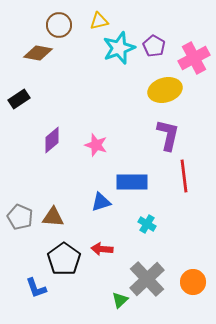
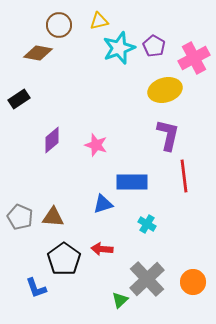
blue triangle: moved 2 px right, 2 px down
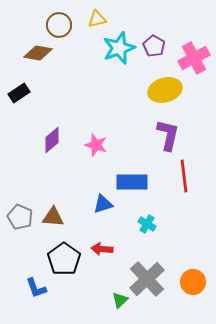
yellow triangle: moved 2 px left, 2 px up
black rectangle: moved 6 px up
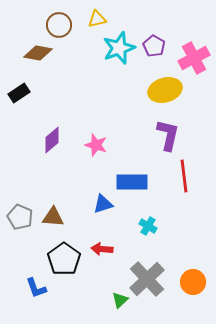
cyan cross: moved 1 px right, 2 px down
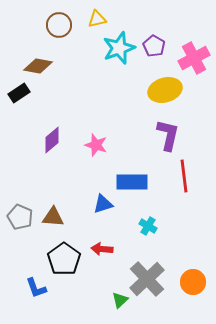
brown diamond: moved 13 px down
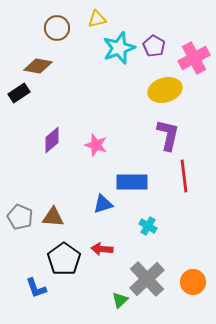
brown circle: moved 2 px left, 3 px down
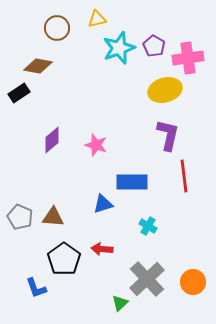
pink cross: moved 6 px left; rotated 20 degrees clockwise
green triangle: moved 3 px down
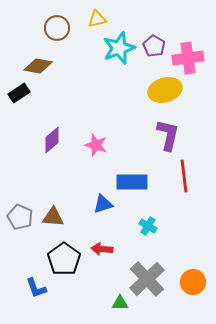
green triangle: rotated 42 degrees clockwise
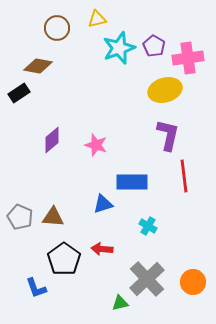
green triangle: rotated 12 degrees counterclockwise
